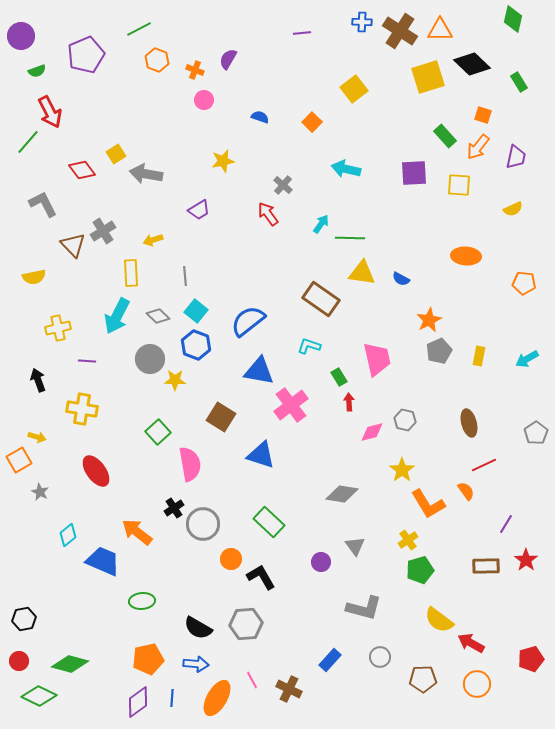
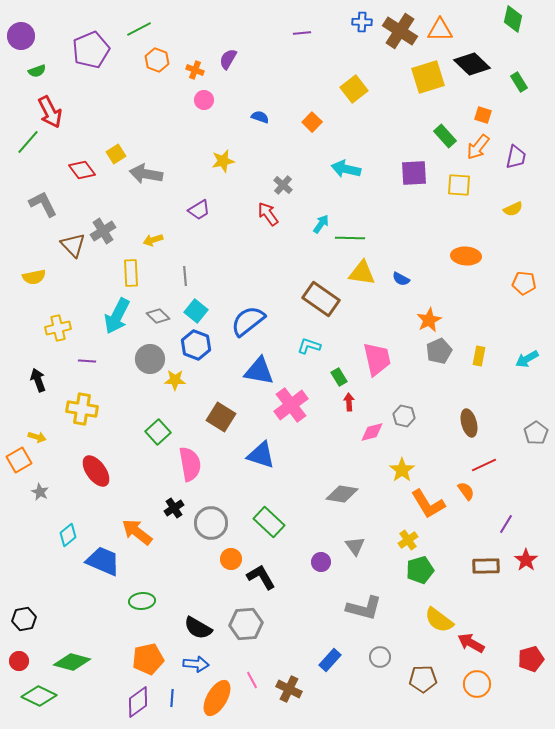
purple pentagon at (86, 55): moved 5 px right, 5 px up
gray hexagon at (405, 420): moved 1 px left, 4 px up
gray circle at (203, 524): moved 8 px right, 1 px up
green diamond at (70, 664): moved 2 px right, 2 px up
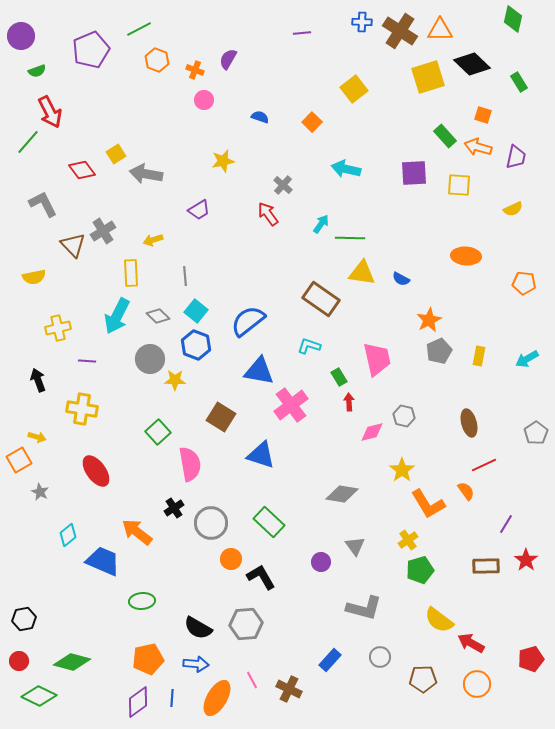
orange arrow at (478, 147): rotated 68 degrees clockwise
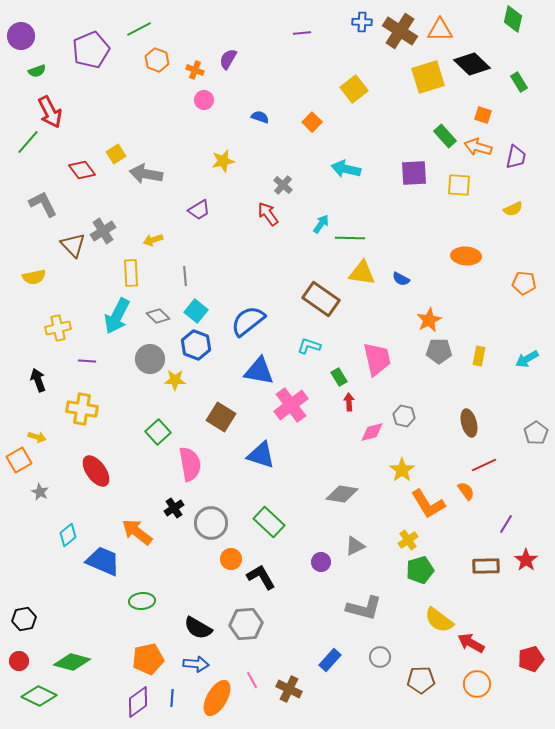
gray pentagon at (439, 351): rotated 25 degrees clockwise
gray triangle at (355, 546): rotated 40 degrees clockwise
brown pentagon at (423, 679): moved 2 px left, 1 px down
